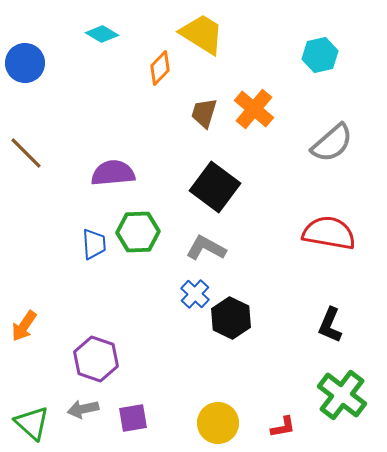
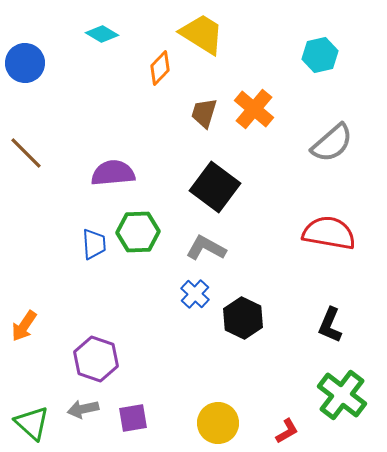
black hexagon: moved 12 px right
red L-shape: moved 4 px right, 4 px down; rotated 20 degrees counterclockwise
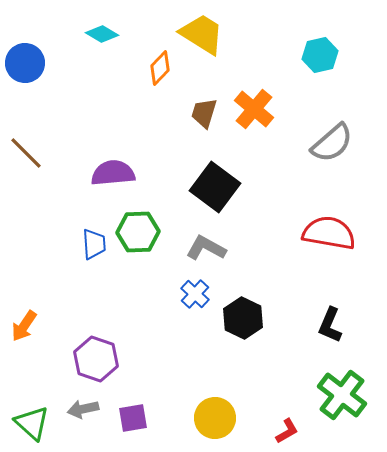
yellow circle: moved 3 px left, 5 px up
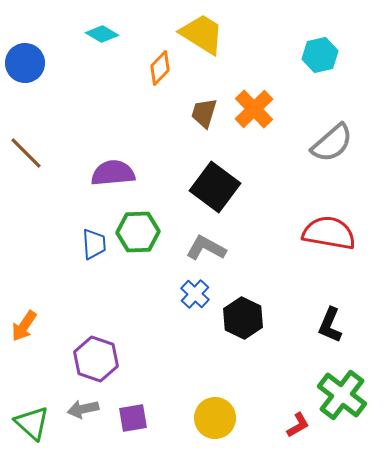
orange cross: rotated 6 degrees clockwise
red L-shape: moved 11 px right, 6 px up
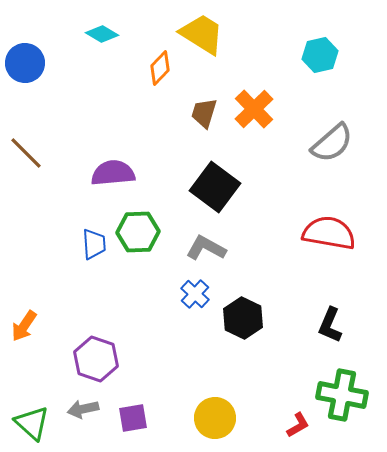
green cross: rotated 27 degrees counterclockwise
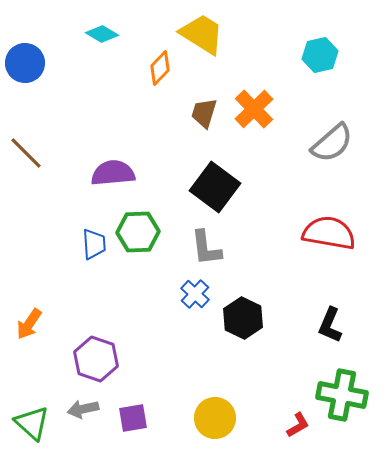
gray L-shape: rotated 126 degrees counterclockwise
orange arrow: moved 5 px right, 2 px up
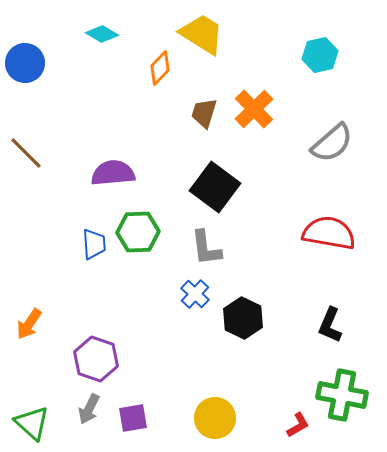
gray arrow: moved 6 px right; rotated 52 degrees counterclockwise
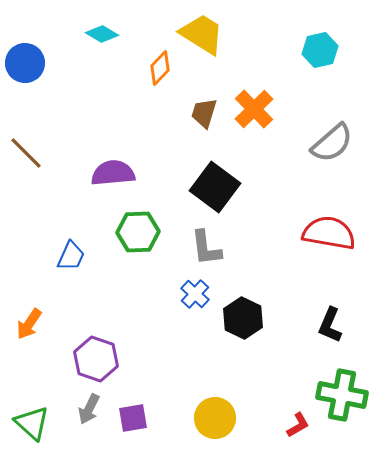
cyan hexagon: moved 5 px up
blue trapezoid: moved 23 px left, 12 px down; rotated 28 degrees clockwise
